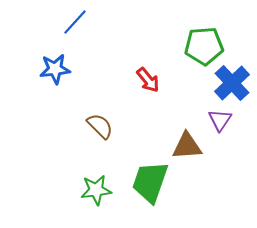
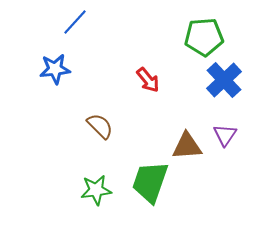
green pentagon: moved 9 px up
blue cross: moved 8 px left, 3 px up
purple triangle: moved 5 px right, 15 px down
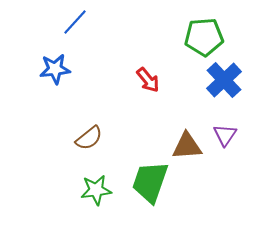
brown semicircle: moved 11 px left, 12 px down; rotated 96 degrees clockwise
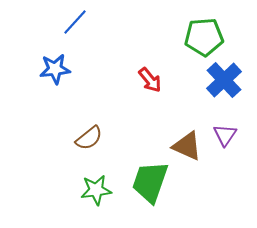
red arrow: moved 2 px right
brown triangle: rotated 28 degrees clockwise
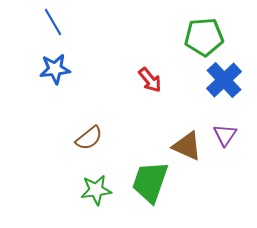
blue line: moved 22 px left; rotated 72 degrees counterclockwise
